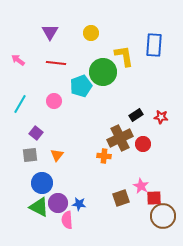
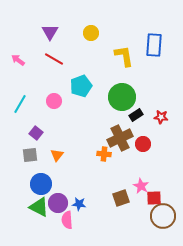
red line: moved 2 px left, 4 px up; rotated 24 degrees clockwise
green circle: moved 19 px right, 25 px down
orange cross: moved 2 px up
blue circle: moved 1 px left, 1 px down
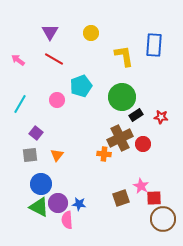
pink circle: moved 3 px right, 1 px up
brown circle: moved 3 px down
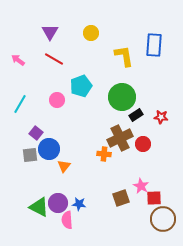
orange triangle: moved 7 px right, 11 px down
blue circle: moved 8 px right, 35 px up
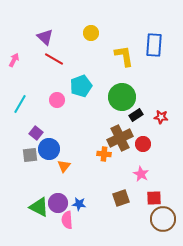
purple triangle: moved 5 px left, 5 px down; rotated 18 degrees counterclockwise
pink arrow: moved 4 px left; rotated 80 degrees clockwise
pink star: moved 12 px up
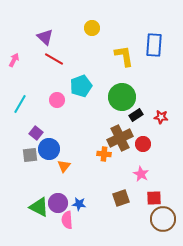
yellow circle: moved 1 px right, 5 px up
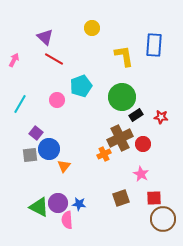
orange cross: rotated 32 degrees counterclockwise
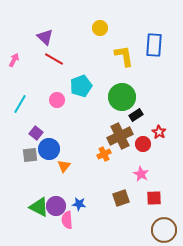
yellow circle: moved 8 px right
red star: moved 2 px left, 15 px down; rotated 24 degrees clockwise
brown cross: moved 2 px up
purple circle: moved 2 px left, 3 px down
brown circle: moved 1 px right, 11 px down
